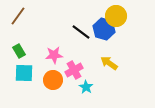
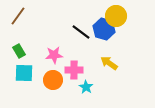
pink cross: rotated 30 degrees clockwise
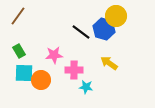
orange circle: moved 12 px left
cyan star: rotated 24 degrees counterclockwise
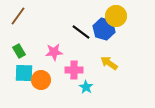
pink star: moved 3 px up
cyan star: rotated 24 degrees clockwise
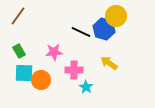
black line: rotated 12 degrees counterclockwise
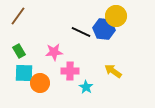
blue hexagon: rotated 10 degrees counterclockwise
yellow arrow: moved 4 px right, 8 px down
pink cross: moved 4 px left, 1 px down
orange circle: moved 1 px left, 3 px down
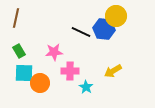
brown line: moved 2 px left, 2 px down; rotated 24 degrees counterclockwise
yellow arrow: rotated 66 degrees counterclockwise
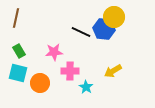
yellow circle: moved 2 px left, 1 px down
cyan square: moved 6 px left; rotated 12 degrees clockwise
